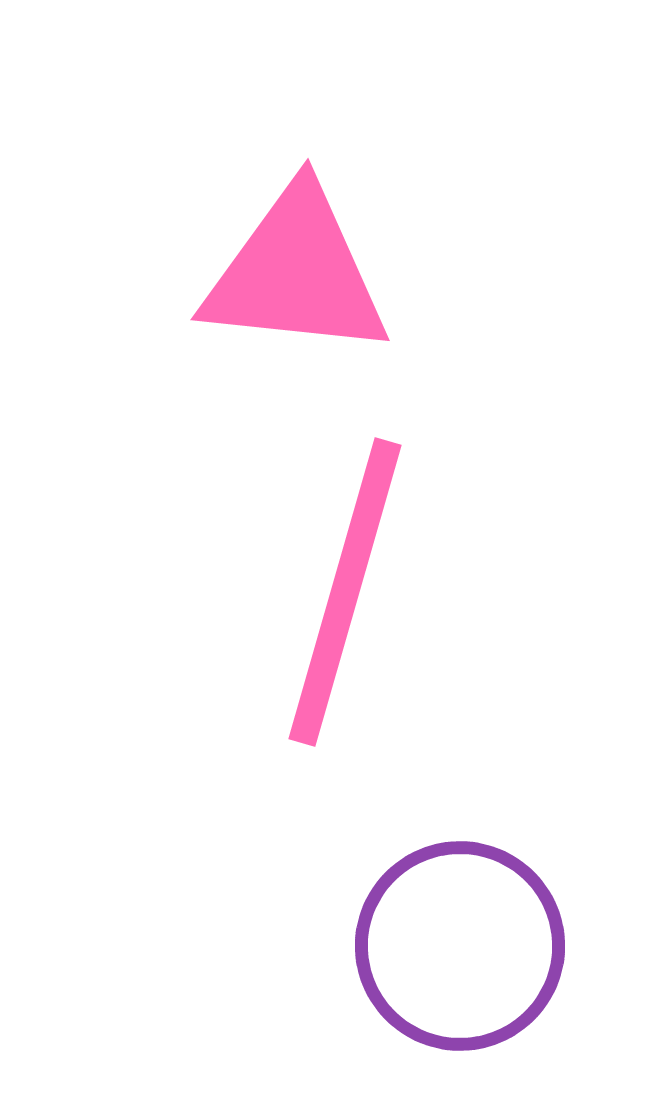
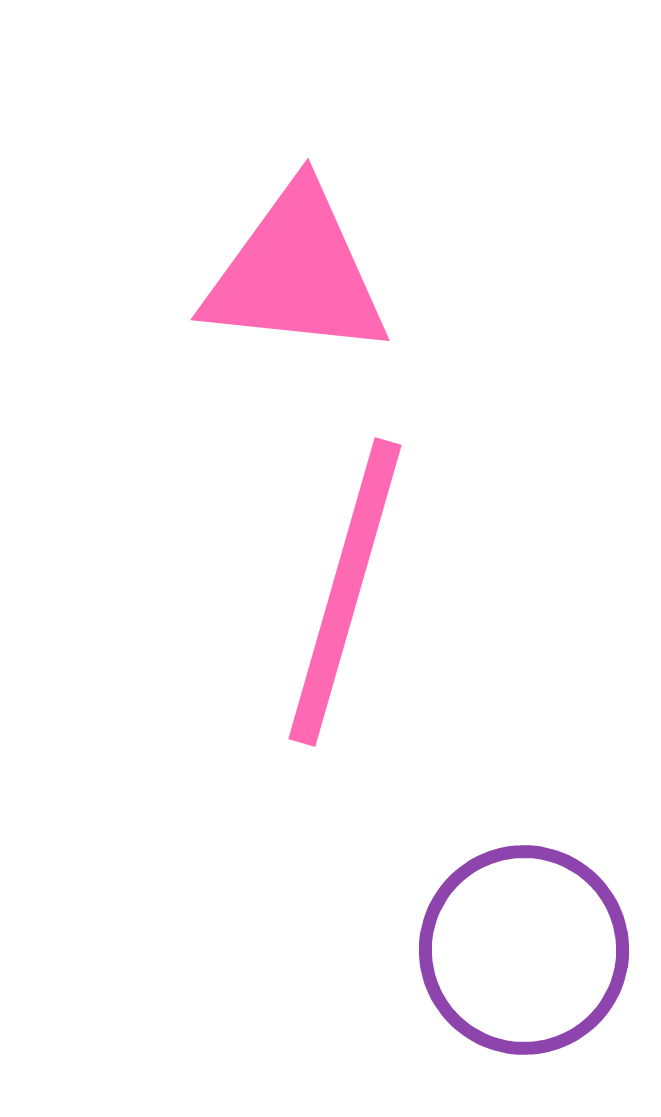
purple circle: moved 64 px right, 4 px down
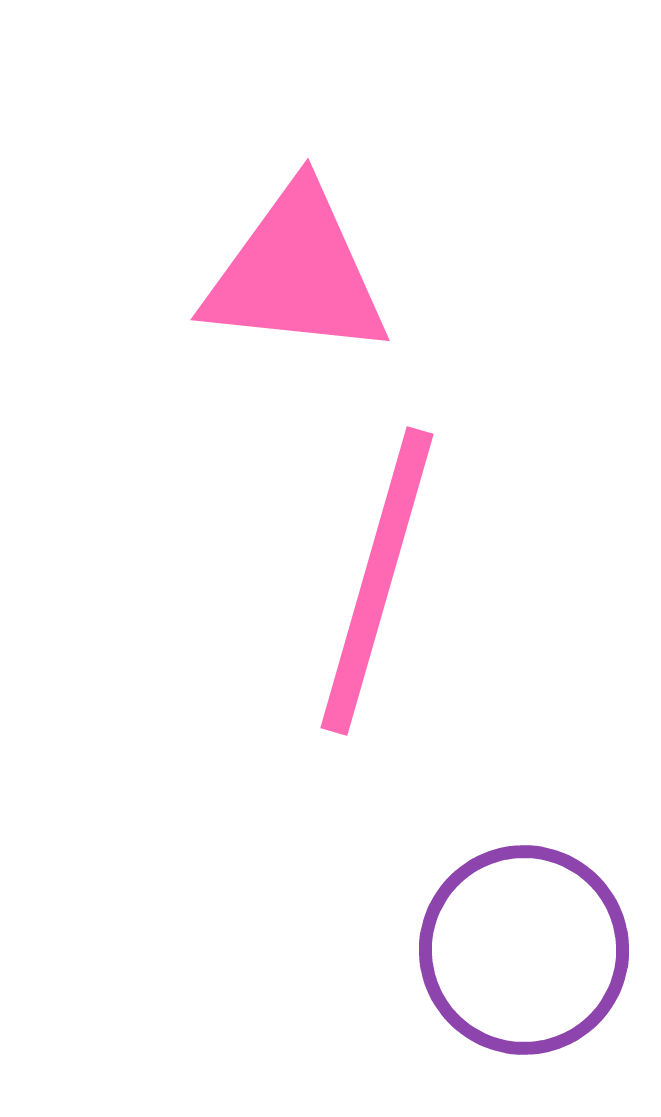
pink line: moved 32 px right, 11 px up
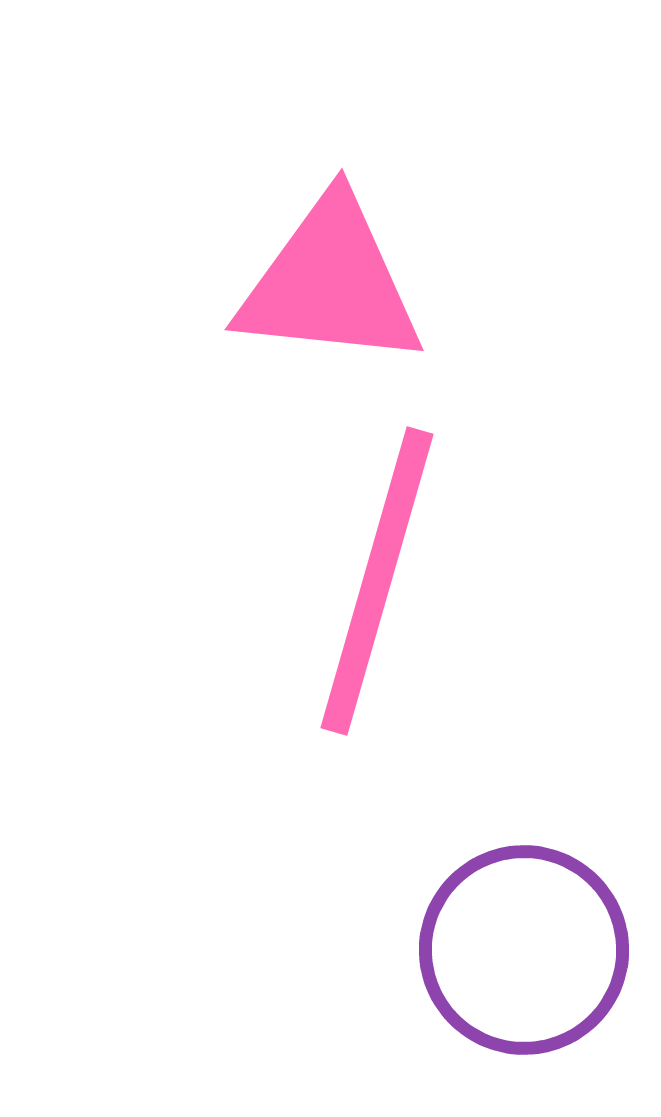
pink triangle: moved 34 px right, 10 px down
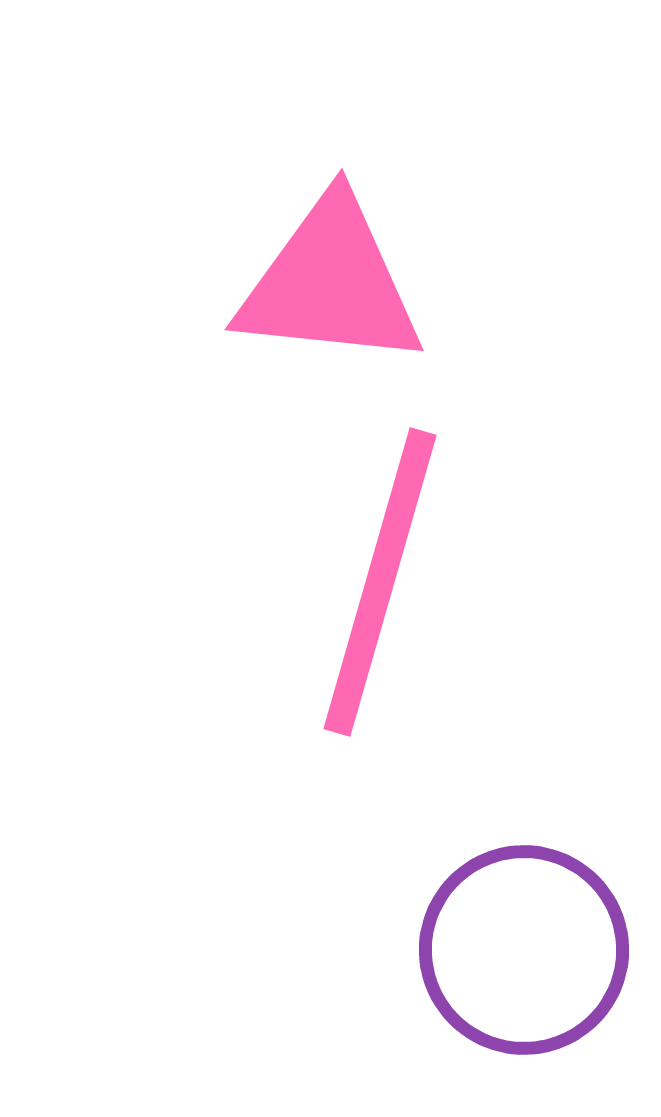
pink line: moved 3 px right, 1 px down
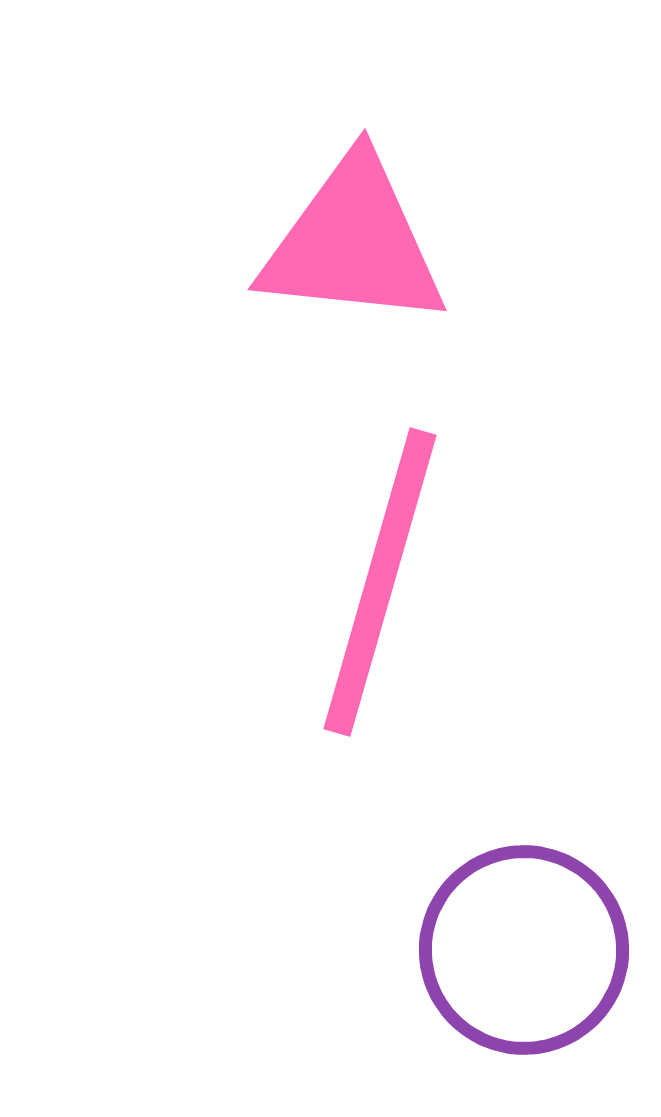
pink triangle: moved 23 px right, 40 px up
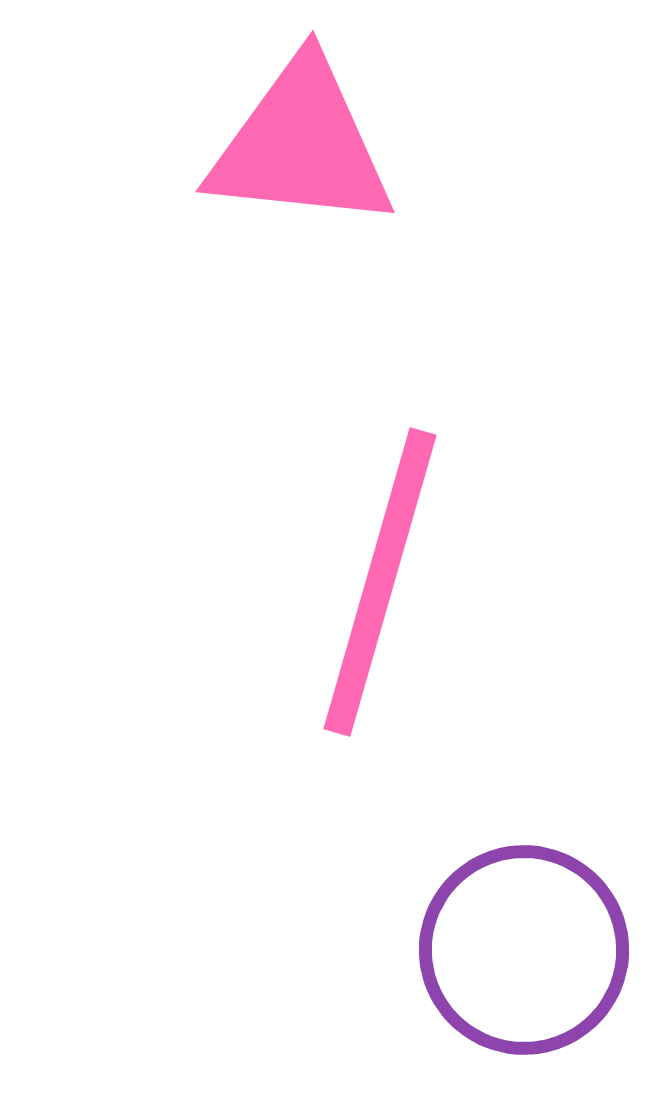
pink triangle: moved 52 px left, 98 px up
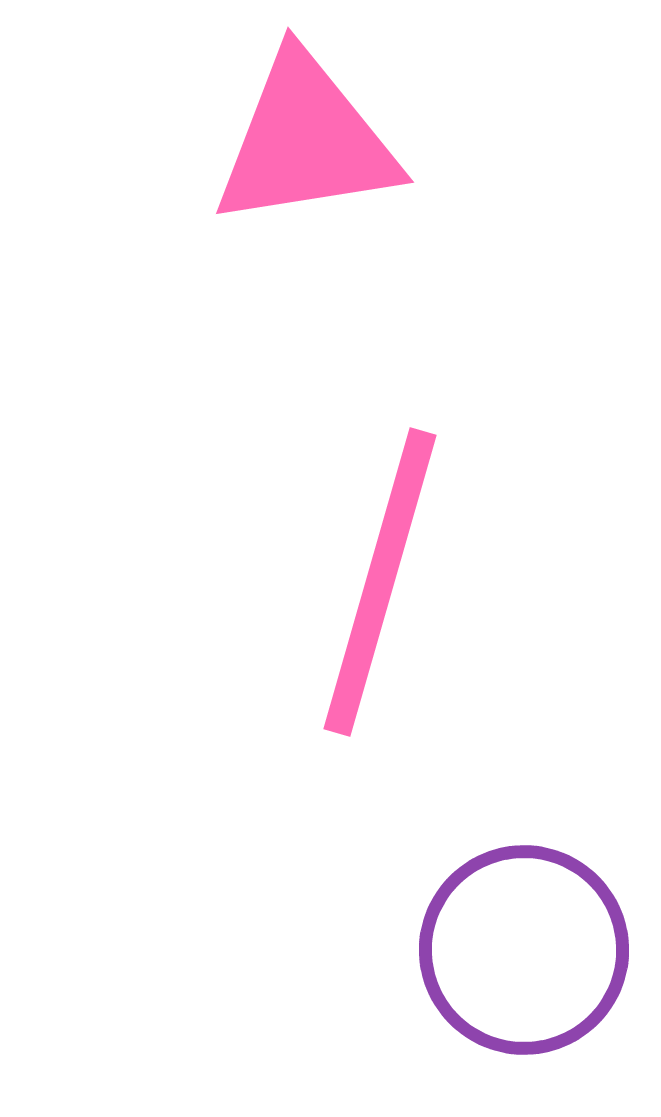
pink triangle: moved 5 px right, 4 px up; rotated 15 degrees counterclockwise
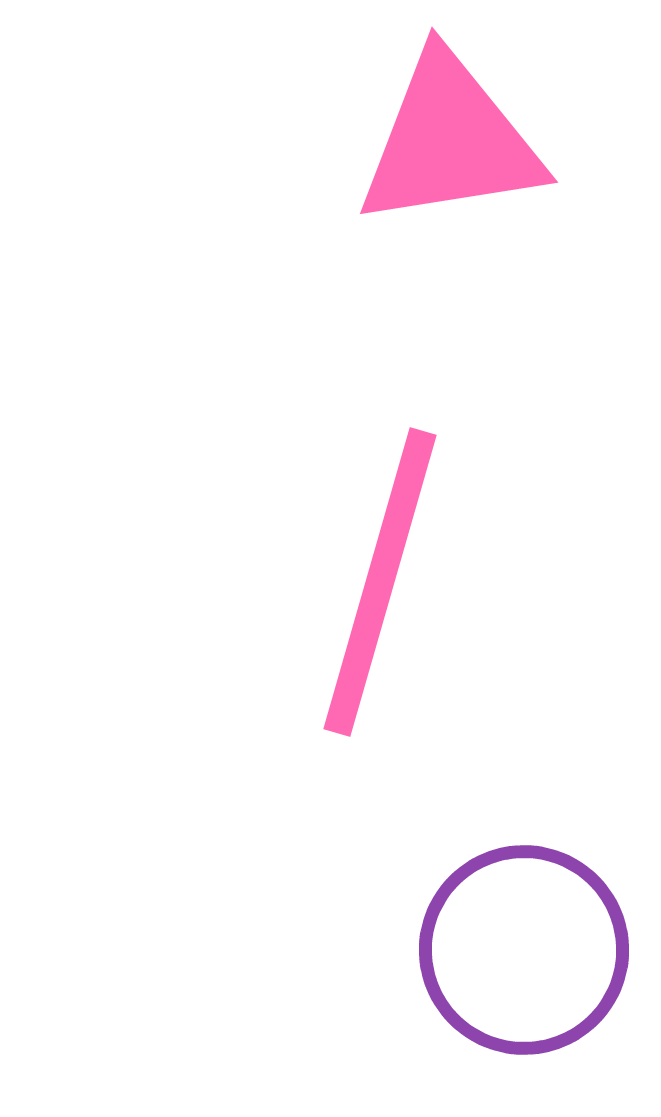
pink triangle: moved 144 px right
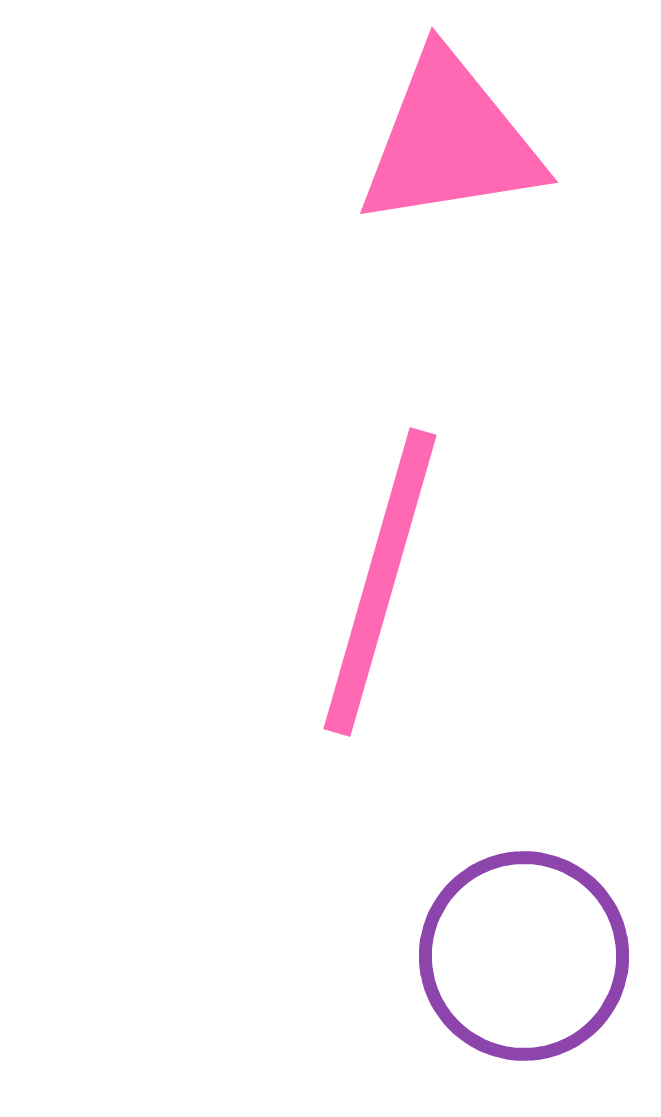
purple circle: moved 6 px down
